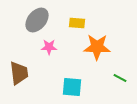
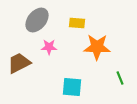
brown trapezoid: moved 10 px up; rotated 110 degrees counterclockwise
green line: rotated 40 degrees clockwise
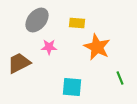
orange star: rotated 24 degrees clockwise
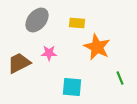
pink star: moved 6 px down
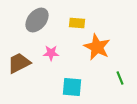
pink star: moved 2 px right
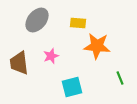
yellow rectangle: moved 1 px right
orange star: moved 1 px up; rotated 20 degrees counterclockwise
pink star: moved 3 px down; rotated 21 degrees counterclockwise
brown trapezoid: rotated 70 degrees counterclockwise
cyan square: rotated 20 degrees counterclockwise
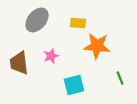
cyan square: moved 2 px right, 2 px up
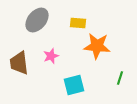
green line: rotated 40 degrees clockwise
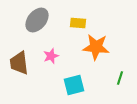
orange star: moved 1 px left, 1 px down
